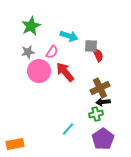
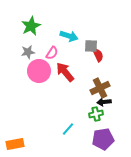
pink semicircle: moved 1 px down
black arrow: moved 1 px right
purple pentagon: rotated 25 degrees clockwise
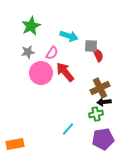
pink circle: moved 2 px right, 2 px down
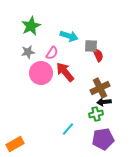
orange rectangle: rotated 18 degrees counterclockwise
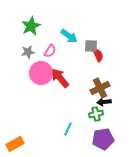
cyan arrow: rotated 18 degrees clockwise
pink semicircle: moved 2 px left, 2 px up
red arrow: moved 5 px left, 6 px down
cyan line: rotated 16 degrees counterclockwise
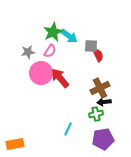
green star: moved 22 px right, 6 px down
orange rectangle: rotated 18 degrees clockwise
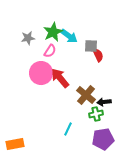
gray star: moved 14 px up
brown cross: moved 14 px left, 7 px down; rotated 24 degrees counterclockwise
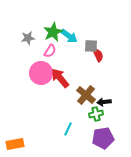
purple pentagon: moved 1 px up
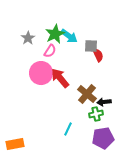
green star: moved 2 px right, 2 px down
gray star: rotated 24 degrees counterclockwise
brown cross: moved 1 px right, 1 px up
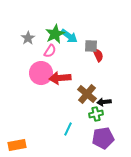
red arrow: rotated 55 degrees counterclockwise
orange rectangle: moved 2 px right, 1 px down
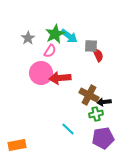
brown cross: moved 2 px right, 1 px down; rotated 12 degrees counterclockwise
cyan line: rotated 72 degrees counterclockwise
